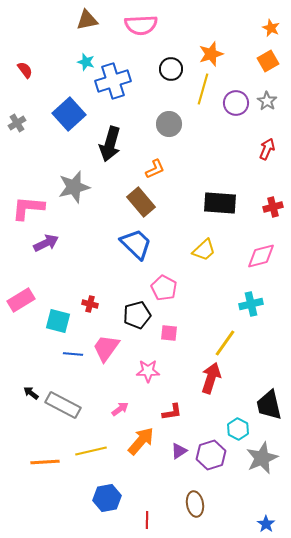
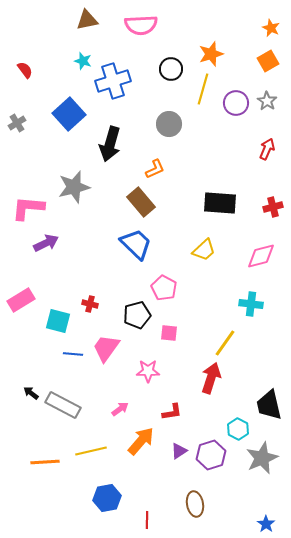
cyan star at (86, 62): moved 3 px left, 1 px up
cyan cross at (251, 304): rotated 20 degrees clockwise
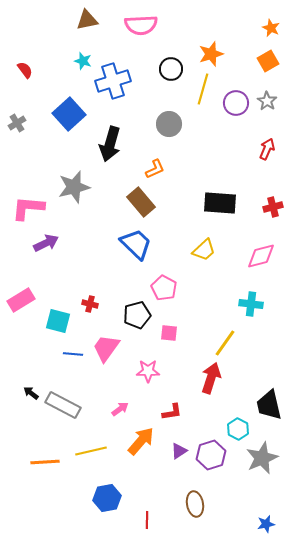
blue star at (266, 524): rotated 24 degrees clockwise
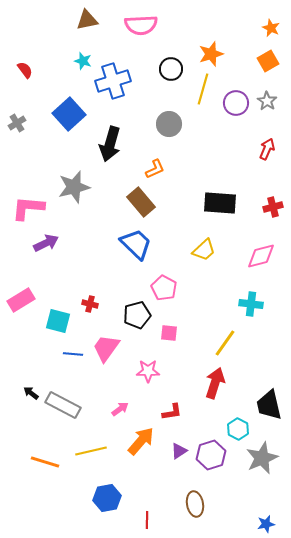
red arrow at (211, 378): moved 4 px right, 5 px down
orange line at (45, 462): rotated 20 degrees clockwise
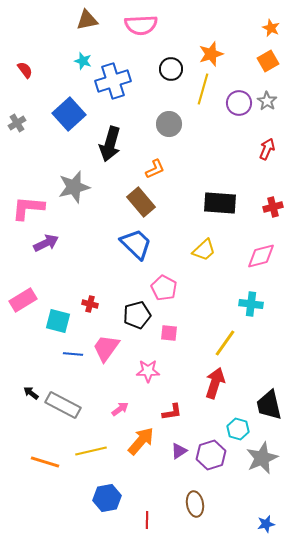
purple circle at (236, 103): moved 3 px right
pink rectangle at (21, 300): moved 2 px right
cyan hexagon at (238, 429): rotated 10 degrees counterclockwise
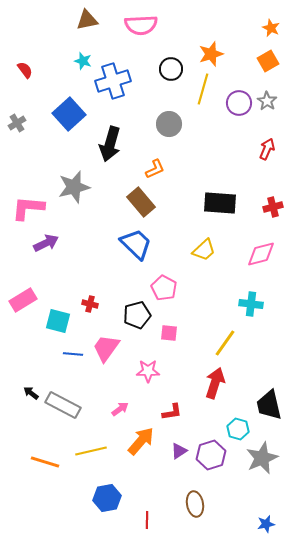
pink diamond at (261, 256): moved 2 px up
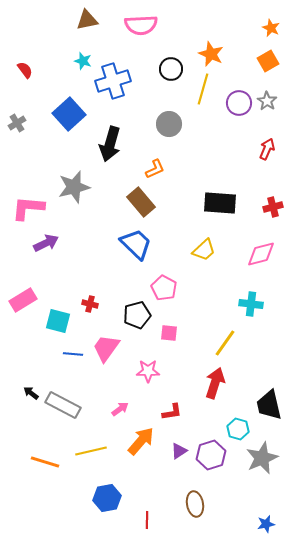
orange star at (211, 54): rotated 30 degrees counterclockwise
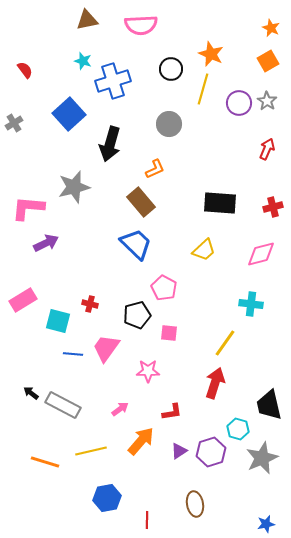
gray cross at (17, 123): moved 3 px left
purple hexagon at (211, 455): moved 3 px up
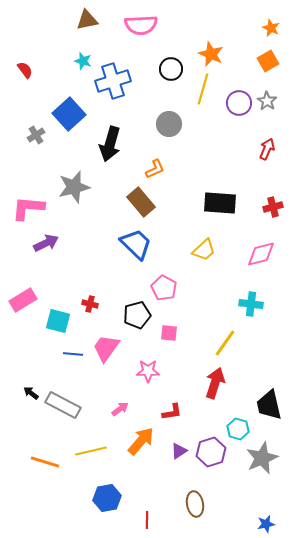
gray cross at (14, 123): moved 22 px right, 12 px down
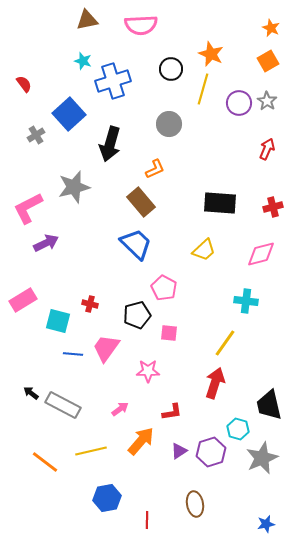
red semicircle at (25, 70): moved 1 px left, 14 px down
pink L-shape at (28, 208): rotated 32 degrees counterclockwise
cyan cross at (251, 304): moved 5 px left, 3 px up
orange line at (45, 462): rotated 20 degrees clockwise
